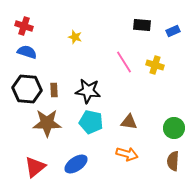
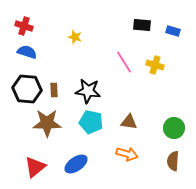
blue rectangle: rotated 40 degrees clockwise
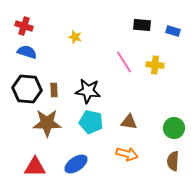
yellow cross: rotated 12 degrees counterclockwise
red triangle: rotated 40 degrees clockwise
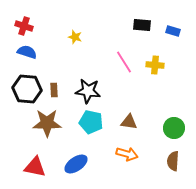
red triangle: rotated 10 degrees clockwise
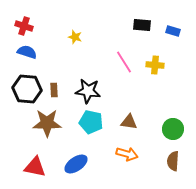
green circle: moved 1 px left, 1 px down
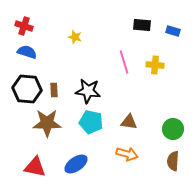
pink line: rotated 15 degrees clockwise
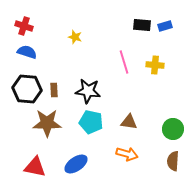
blue rectangle: moved 8 px left, 5 px up; rotated 32 degrees counterclockwise
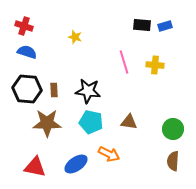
orange arrow: moved 18 px left; rotated 10 degrees clockwise
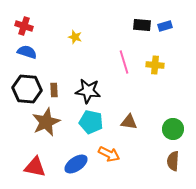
brown star: moved 1 px left, 1 px up; rotated 24 degrees counterclockwise
